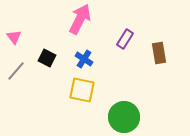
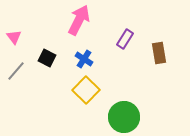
pink arrow: moved 1 px left, 1 px down
yellow square: moved 4 px right; rotated 32 degrees clockwise
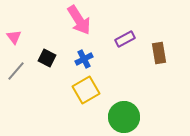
pink arrow: rotated 120 degrees clockwise
purple rectangle: rotated 30 degrees clockwise
blue cross: rotated 30 degrees clockwise
yellow square: rotated 16 degrees clockwise
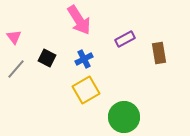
gray line: moved 2 px up
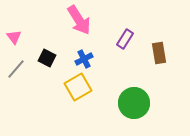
purple rectangle: rotated 30 degrees counterclockwise
yellow square: moved 8 px left, 3 px up
green circle: moved 10 px right, 14 px up
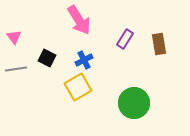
brown rectangle: moved 9 px up
blue cross: moved 1 px down
gray line: rotated 40 degrees clockwise
